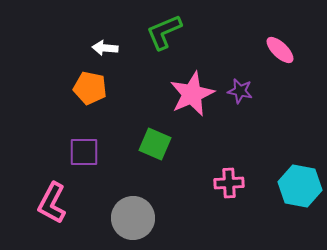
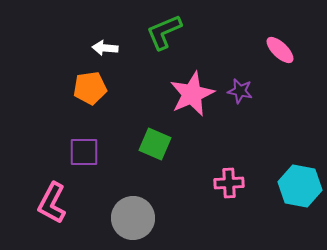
orange pentagon: rotated 20 degrees counterclockwise
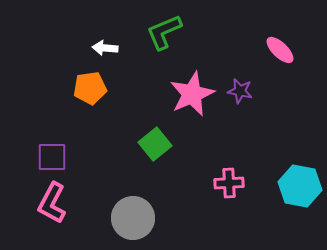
green square: rotated 28 degrees clockwise
purple square: moved 32 px left, 5 px down
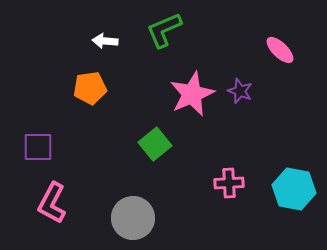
green L-shape: moved 2 px up
white arrow: moved 7 px up
purple star: rotated 10 degrees clockwise
purple square: moved 14 px left, 10 px up
cyan hexagon: moved 6 px left, 3 px down
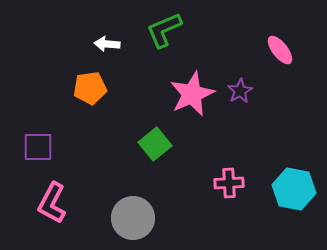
white arrow: moved 2 px right, 3 px down
pink ellipse: rotated 8 degrees clockwise
purple star: rotated 20 degrees clockwise
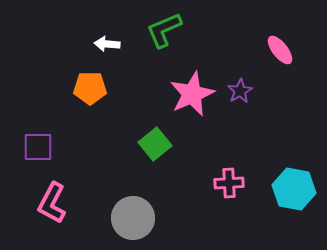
orange pentagon: rotated 8 degrees clockwise
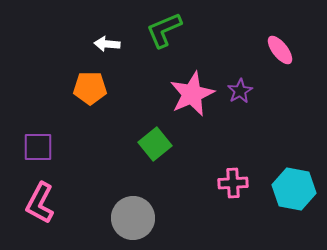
pink cross: moved 4 px right
pink L-shape: moved 12 px left
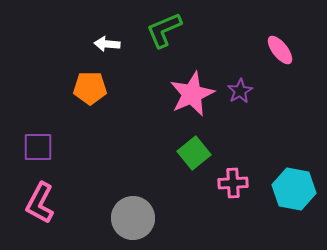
green square: moved 39 px right, 9 px down
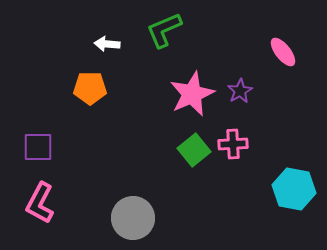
pink ellipse: moved 3 px right, 2 px down
green square: moved 3 px up
pink cross: moved 39 px up
